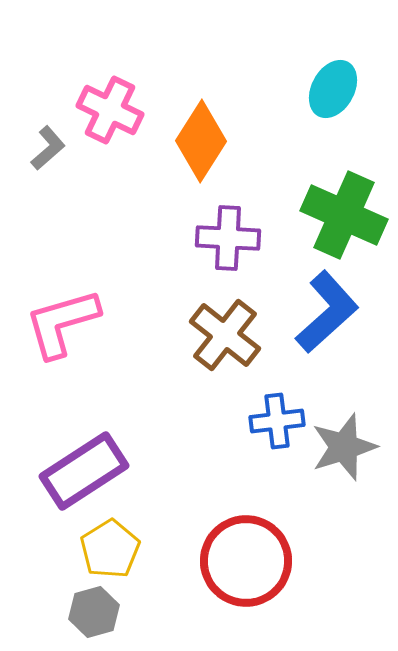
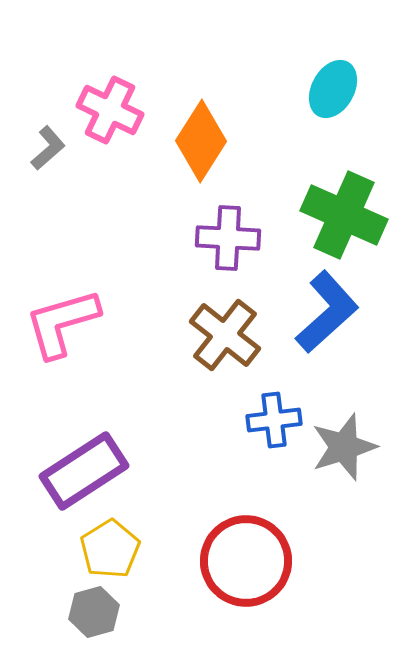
blue cross: moved 3 px left, 1 px up
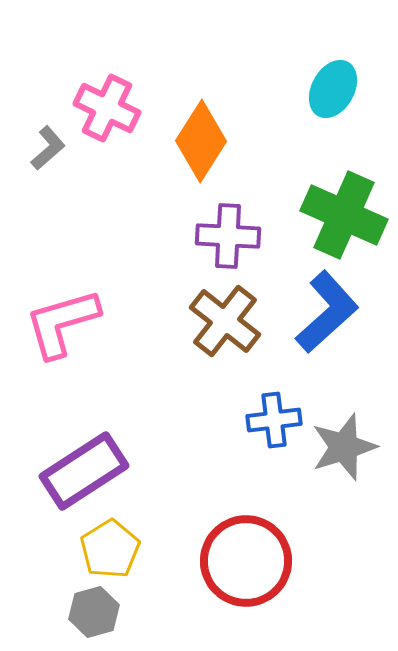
pink cross: moved 3 px left, 2 px up
purple cross: moved 2 px up
brown cross: moved 14 px up
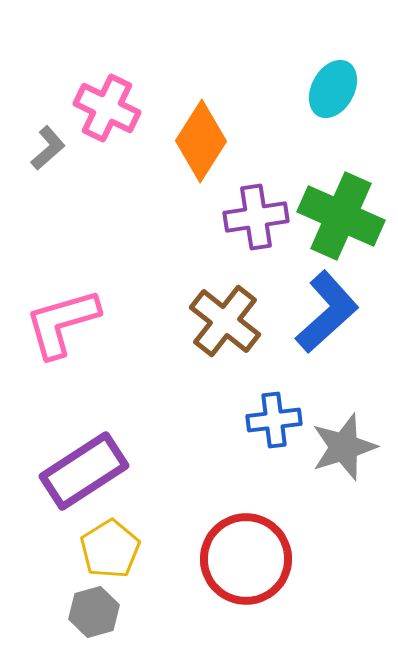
green cross: moved 3 px left, 1 px down
purple cross: moved 28 px right, 19 px up; rotated 12 degrees counterclockwise
red circle: moved 2 px up
